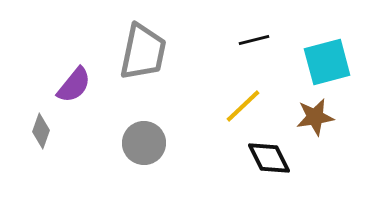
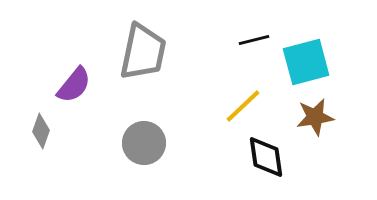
cyan square: moved 21 px left
black diamond: moved 3 px left, 1 px up; rotated 18 degrees clockwise
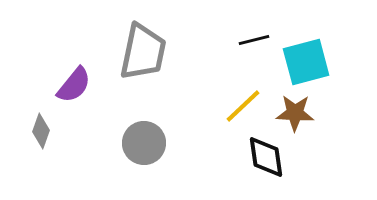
brown star: moved 20 px left, 4 px up; rotated 12 degrees clockwise
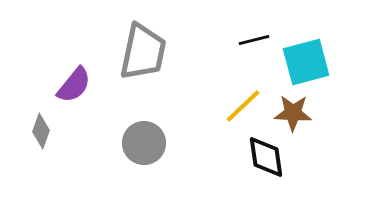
brown star: moved 2 px left
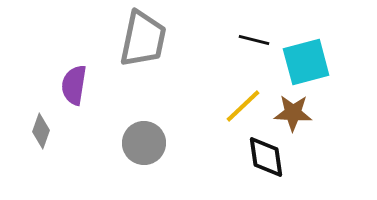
black line: rotated 28 degrees clockwise
gray trapezoid: moved 13 px up
purple semicircle: rotated 150 degrees clockwise
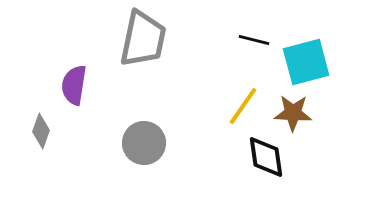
yellow line: rotated 12 degrees counterclockwise
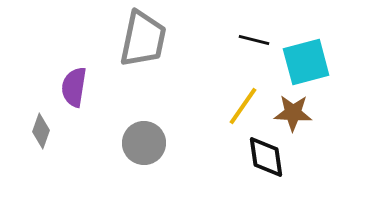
purple semicircle: moved 2 px down
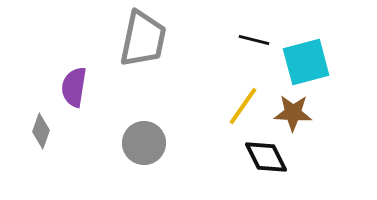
black diamond: rotated 18 degrees counterclockwise
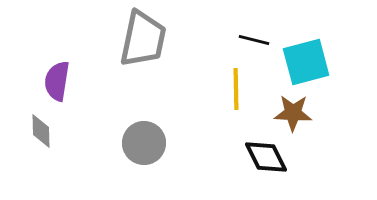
purple semicircle: moved 17 px left, 6 px up
yellow line: moved 7 px left, 17 px up; rotated 36 degrees counterclockwise
gray diamond: rotated 20 degrees counterclockwise
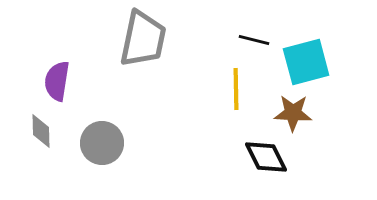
gray circle: moved 42 px left
